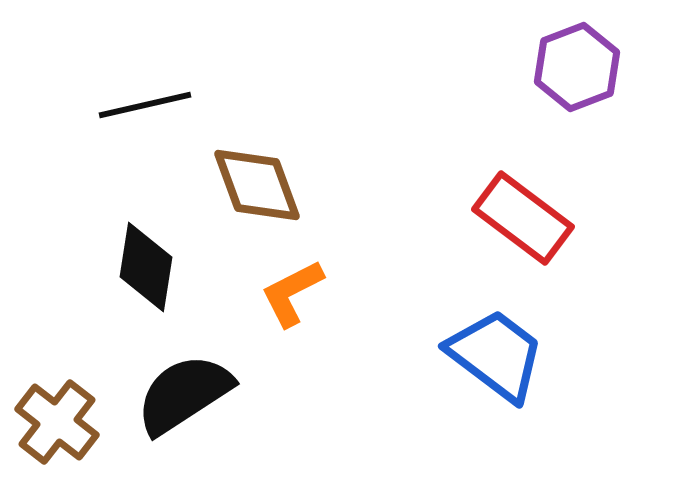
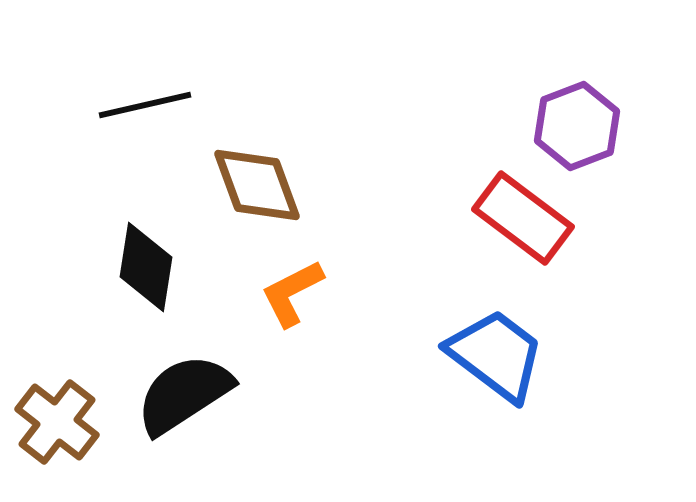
purple hexagon: moved 59 px down
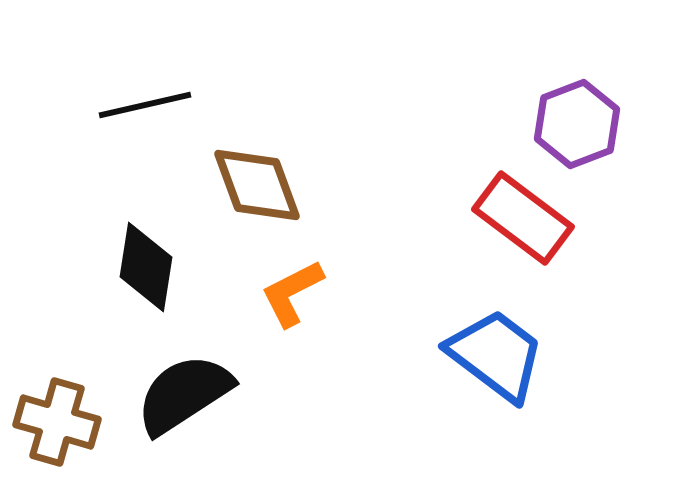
purple hexagon: moved 2 px up
brown cross: rotated 22 degrees counterclockwise
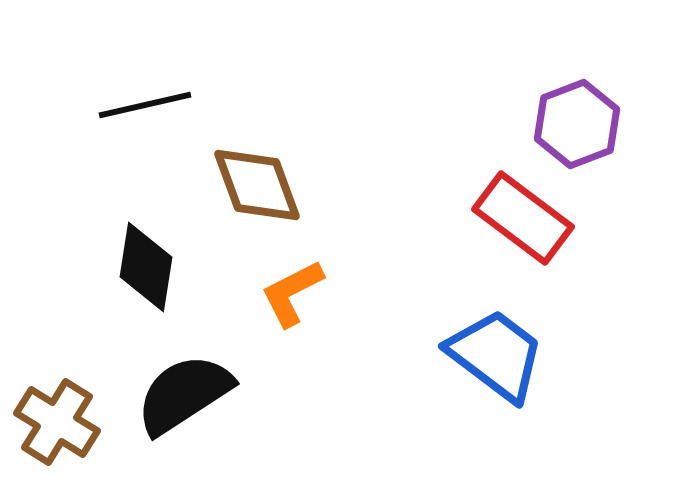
brown cross: rotated 16 degrees clockwise
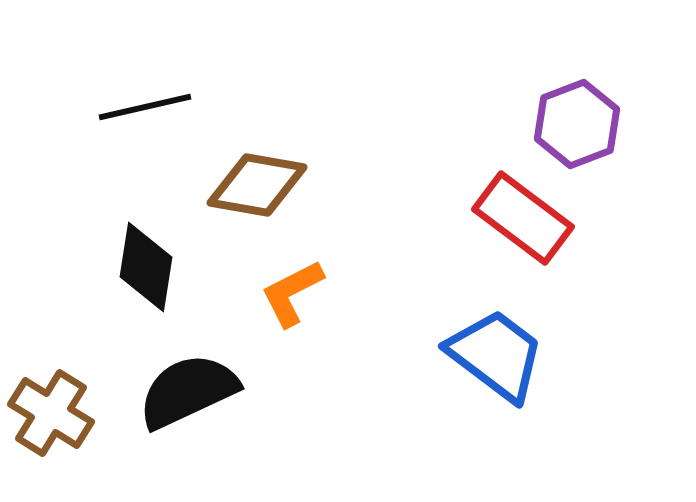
black line: moved 2 px down
brown diamond: rotated 60 degrees counterclockwise
black semicircle: moved 4 px right, 3 px up; rotated 8 degrees clockwise
brown cross: moved 6 px left, 9 px up
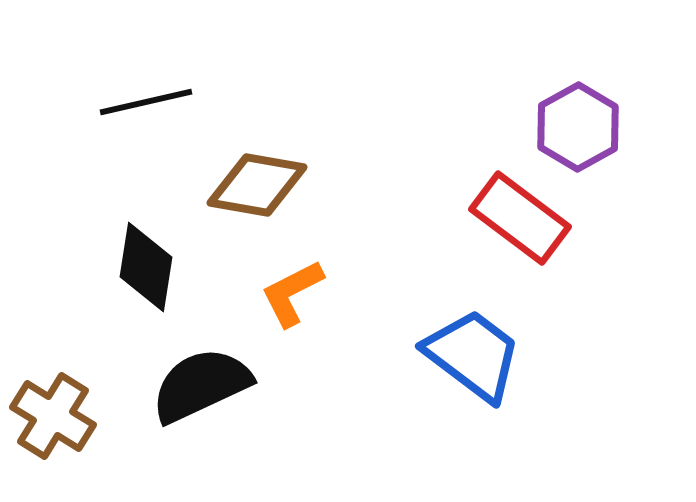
black line: moved 1 px right, 5 px up
purple hexagon: moved 1 px right, 3 px down; rotated 8 degrees counterclockwise
red rectangle: moved 3 px left
blue trapezoid: moved 23 px left
black semicircle: moved 13 px right, 6 px up
brown cross: moved 2 px right, 3 px down
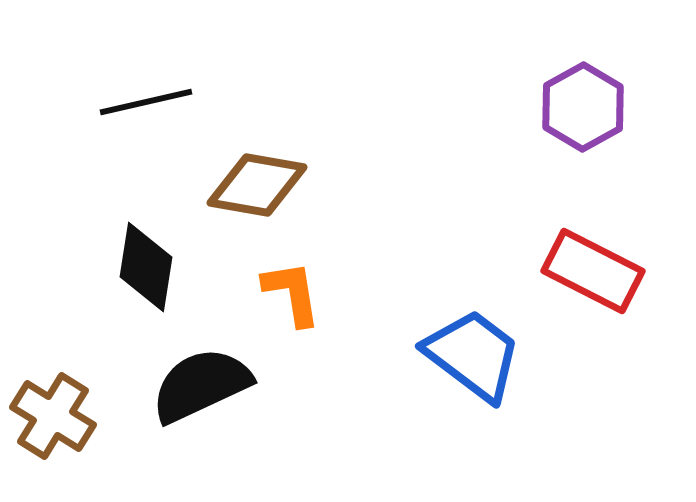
purple hexagon: moved 5 px right, 20 px up
red rectangle: moved 73 px right, 53 px down; rotated 10 degrees counterclockwise
orange L-shape: rotated 108 degrees clockwise
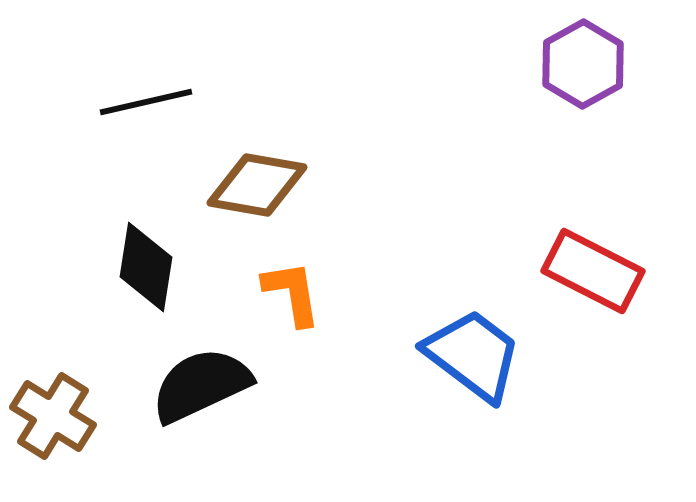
purple hexagon: moved 43 px up
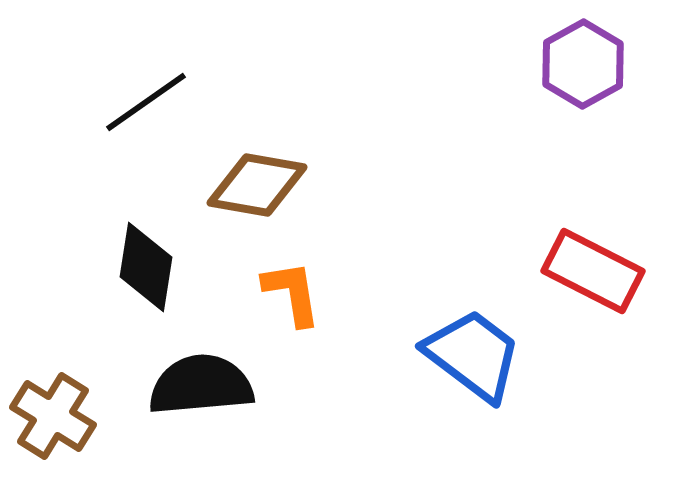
black line: rotated 22 degrees counterclockwise
black semicircle: rotated 20 degrees clockwise
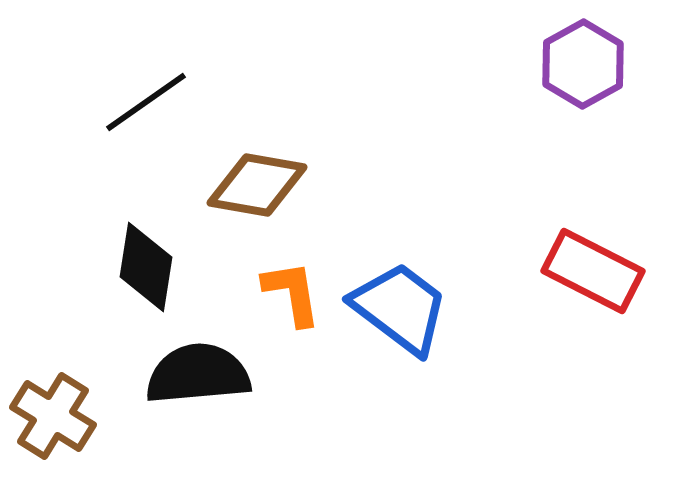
blue trapezoid: moved 73 px left, 47 px up
black semicircle: moved 3 px left, 11 px up
